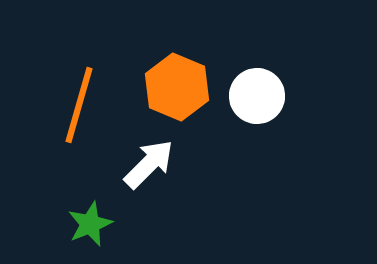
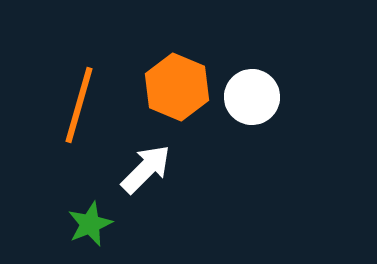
white circle: moved 5 px left, 1 px down
white arrow: moved 3 px left, 5 px down
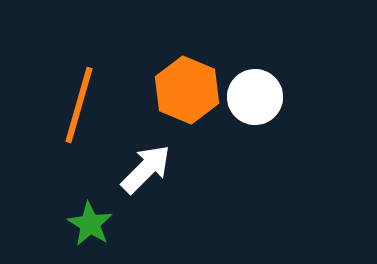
orange hexagon: moved 10 px right, 3 px down
white circle: moved 3 px right
green star: rotated 18 degrees counterclockwise
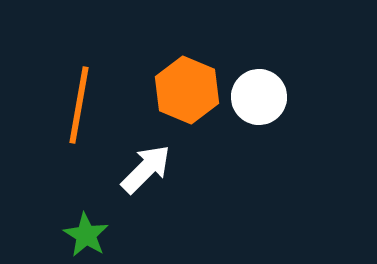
white circle: moved 4 px right
orange line: rotated 6 degrees counterclockwise
green star: moved 4 px left, 11 px down
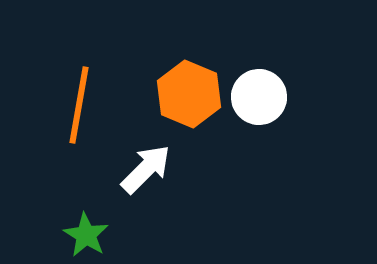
orange hexagon: moved 2 px right, 4 px down
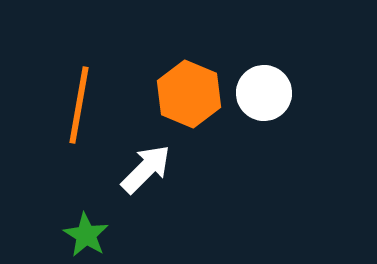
white circle: moved 5 px right, 4 px up
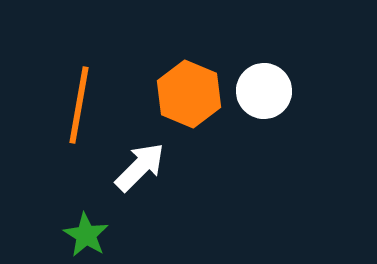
white circle: moved 2 px up
white arrow: moved 6 px left, 2 px up
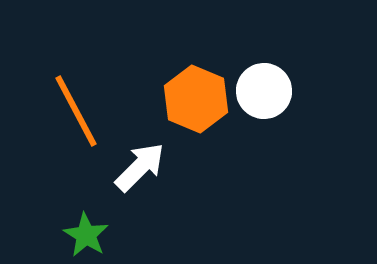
orange hexagon: moved 7 px right, 5 px down
orange line: moved 3 px left, 6 px down; rotated 38 degrees counterclockwise
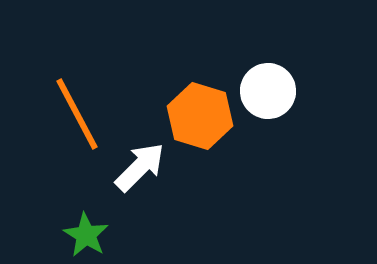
white circle: moved 4 px right
orange hexagon: moved 4 px right, 17 px down; rotated 6 degrees counterclockwise
orange line: moved 1 px right, 3 px down
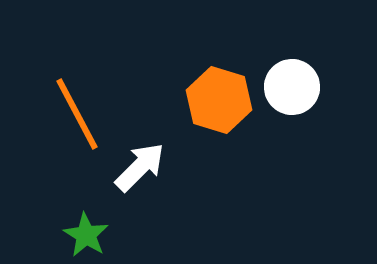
white circle: moved 24 px right, 4 px up
orange hexagon: moved 19 px right, 16 px up
